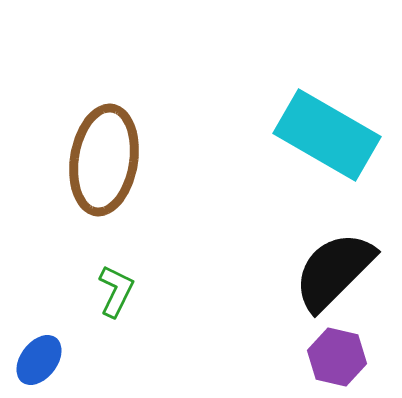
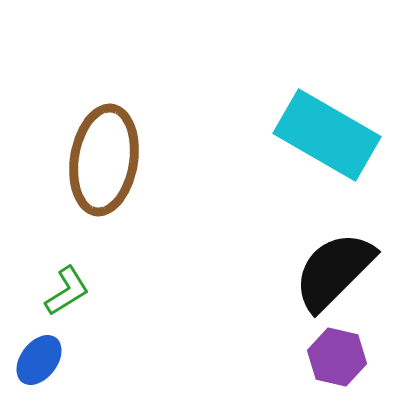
green L-shape: moved 49 px left; rotated 32 degrees clockwise
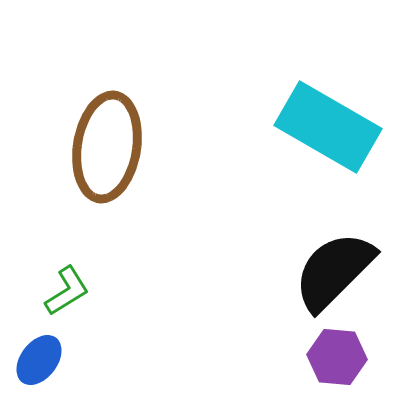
cyan rectangle: moved 1 px right, 8 px up
brown ellipse: moved 3 px right, 13 px up
purple hexagon: rotated 8 degrees counterclockwise
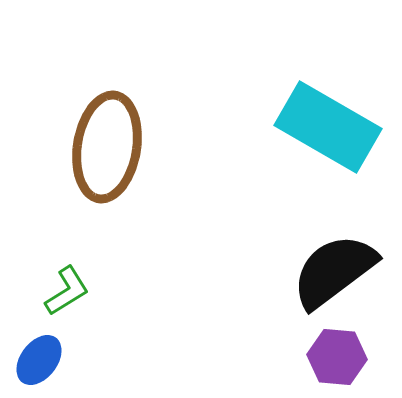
black semicircle: rotated 8 degrees clockwise
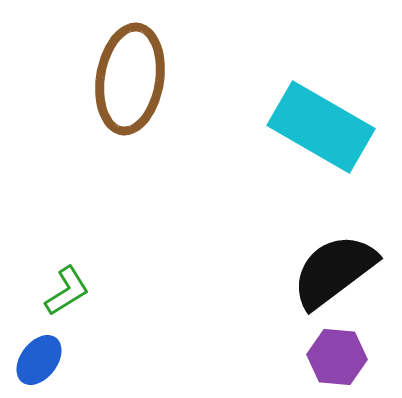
cyan rectangle: moved 7 px left
brown ellipse: moved 23 px right, 68 px up
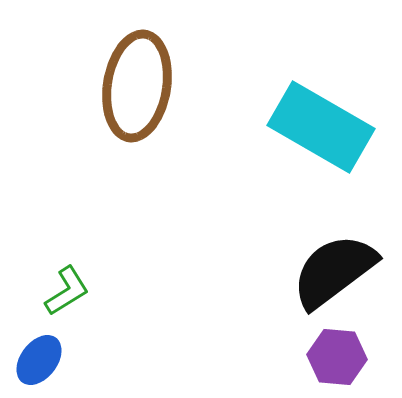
brown ellipse: moved 7 px right, 7 px down
